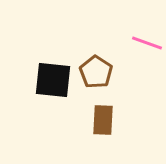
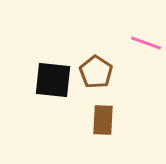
pink line: moved 1 px left
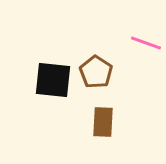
brown rectangle: moved 2 px down
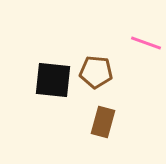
brown pentagon: rotated 28 degrees counterclockwise
brown rectangle: rotated 12 degrees clockwise
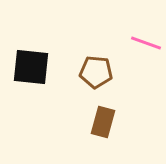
black square: moved 22 px left, 13 px up
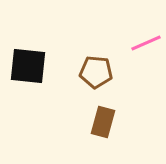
pink line: rotated 44 degrees counterclockwise
black square: moved 3 px left, 1 px up
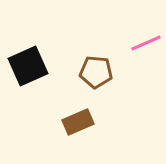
black square: rotated 30 degrees counterclockwise
brown rectangle: moved 25 px left; rotated 52 degrees clockwise
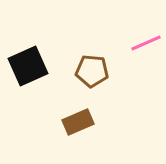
brown pentagon: moved 4 px left, 1 px up
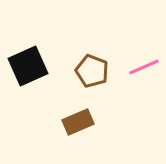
pink line: moved 2 px left, 24 px down
brown pentagon: rotated 16 degrees clockwise
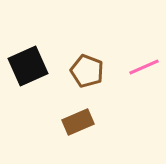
brown pentagon: moved 5 px left
